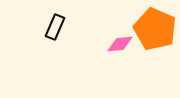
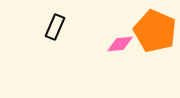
orange pentagon: moved 2 px down
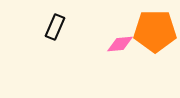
orange pentagon: rotated 24 degrees counterclockwise
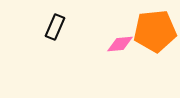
orange pentagon: rotated 6 degrees counterclockwise
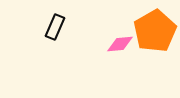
orange pentagon: rotated 24 degrees counterclockwise
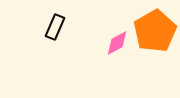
pink diamond: moved 3 px left, 1 px up; rotated 24 degrees counterclockwise
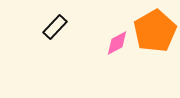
black rectangle: rotated 20 degrees clockwise
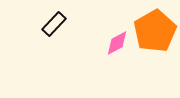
black rectangle: moved 1 px left, 3 px up
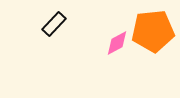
orange pentagon: moved 2 px left; rotated 24 degrees clockwise
